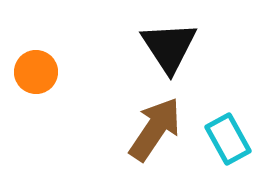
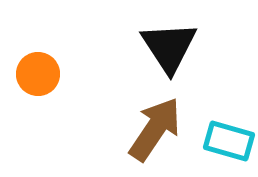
orange circle: moved 2 px right, 2 px down
cyan rectangle: moved 1 px right, 2 px down; rotated 45 degrees counterclockwise
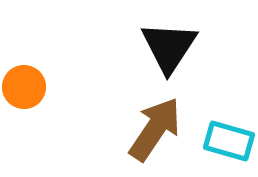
black triangle: rotated 6 degrees clockwise
orange circle: moved 14 px left, 13 px down
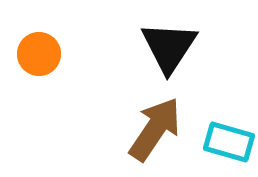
orange circle: moved 15 px right, 33 px up
cyan rectangle: moved 1 px down
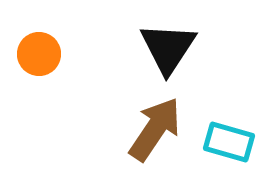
black triangle: moved 1 px left, 1 px down
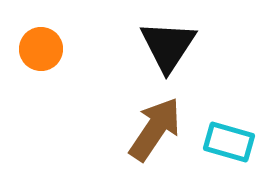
black triangle: moved 2 px up
orange circle: moved 2 px right, 5 px up
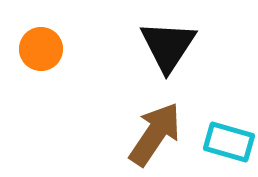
brown arrow: moved 5 px down
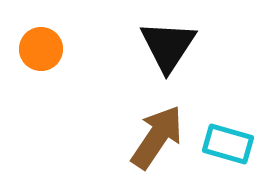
brown arrow: moved 2 px right, 3 px down
cyan rectangle: moved 1 px left, 2 px down
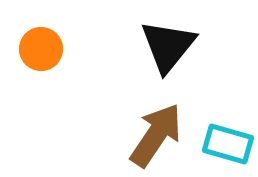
black triangle: rotated 6 degrees clockwise
brown arrow: moved 1 px left, 2 px up
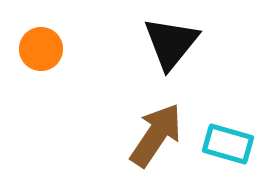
black triangle: moved 3 px right, 3 px up
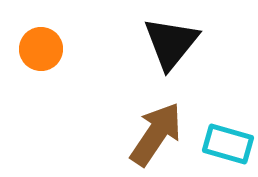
brown arrow: moved 1 px up
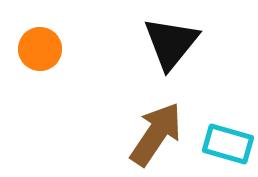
orange circle: moved 1 px left
